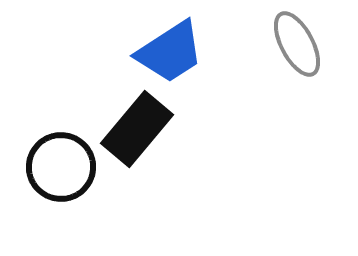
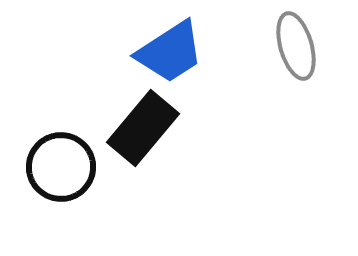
gray ellipse: moved 1 px left, 2 px down; rotated 12 degrees clockwise
black rectangle: moved 6 px right, 1 px up
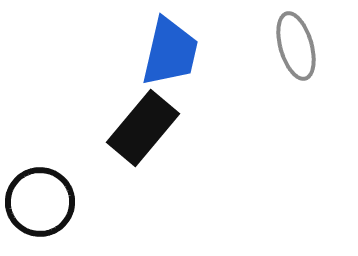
blue trapezoid: rotated 44 degrees counterclockwise
black circle: moved 21 px left, 35 px down
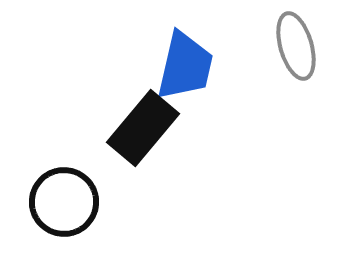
blue trapezoid: moved 15 px right, 14 px down
black circle: moved 24 px right
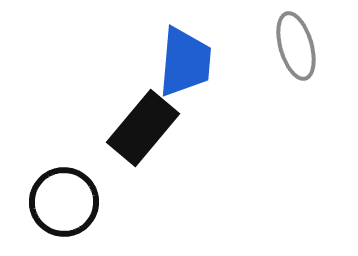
blue trapezoid: moved 4 px up; rotated 8 degrees counterclockwise
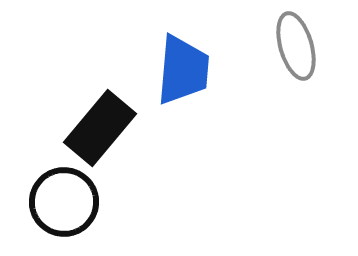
blue trapezoid: moved 2 px left, 8 px down
black rectangle: moved 43 px left
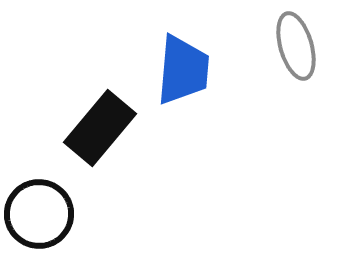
black circle: moved 25 px left, 12 px down
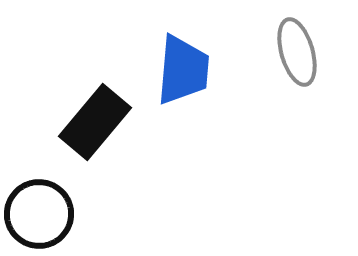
gray ellipse: moved 1 px right, 6 px down
black rectangle: moved 5 px left, 6 px up
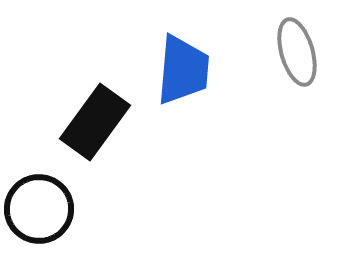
black rectangle: rotated 4 degrees counterclockwise
black circle: moved 5 px up
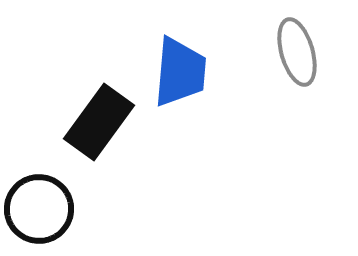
blue trapezoid: moved 3 px left, 2 px down
black rectangle: moved 4 px right
